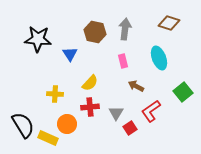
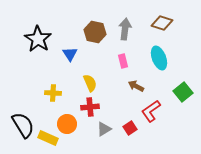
brown diamond: moved 7 px left
black star: rotated 28 degrees clockwise
yellow semicircle: rotated 66 degrees counterclockwise
yellow cross: moved 2 px left, 1 px up
gray triangle: moved 12 px left, 16 px down; rotated 28 degrees clockwise
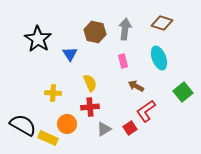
red L-shape: moved 5 px left
black semicircle: rotated 28 degrees counterclockwise
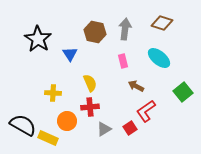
cyan ellipse: rotated 30 degrees counterclockwise
orange circle: moved 3 px up
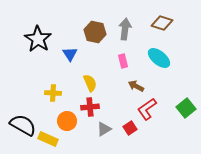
green square: moved 3 px right, 16 px down
red L-shape: moved 1 px right, 2 px up
yellow rectangle: moved 1 px down
